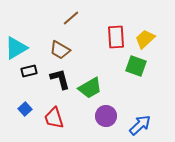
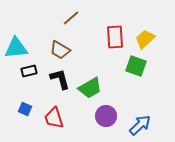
red rectangle: moved 1 px left
cyan triangle: rotated 25 degrees clockwise
blue square: rotated 24 degrees counterclockwise
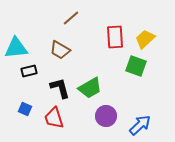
black L-shape: moved 9 px down
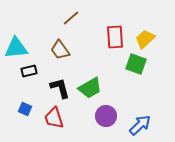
brown trapezoid: rotated 25 degrees clockwise
green square: moved 2 px up
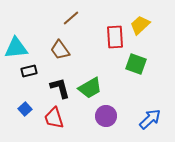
yellow trapezoid: moved 5 px left, 14 px up
blue square: rotated 24 degrees clockwise
blue arrow: moved 10 px right, 6 px up
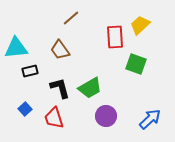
black rectangle: moved 1 px right
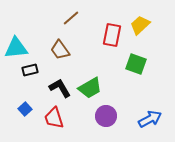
red rectangle: moved 3 px left, 2 px up; rotated 15 degrees clockwise
black rectangle: moved 1 px up
black L-shape: rotated 15 degrees counterclockwise
blue arrow: rotated 15 degrees clockwise
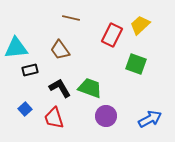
brown line: rotated 54 degrees clockwise
red rectangle: rotated 15 degrees clockwise
green trapezoid: rotated 130 degrees counterclockwise
